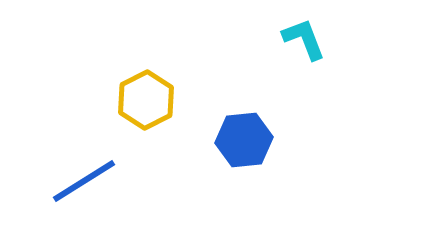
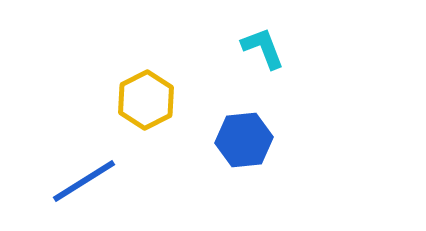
cyan L-shape: moved 41 px left, 9 px down
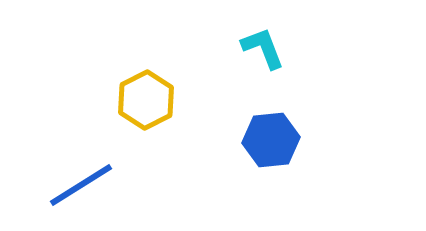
blue hexagon: moved 27 px right
blue line: moved 3 px left, 4 px down
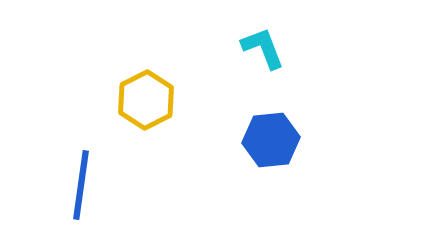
blue line: rotated 50 degrees counterclockwise
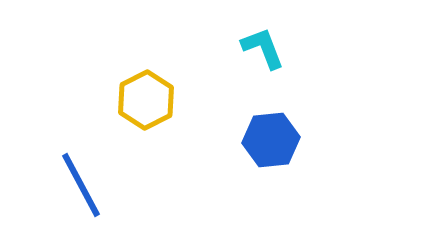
blue line: rotated 36 degrees counterclockwise
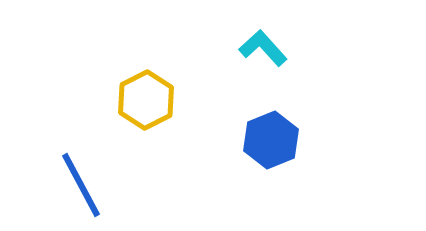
cyan L-shape: rotated 21 degrees counterclockwise
blue hexagon: rotated 16 degrees counterclockwise
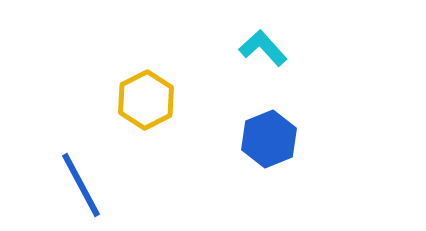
blue hexagon: moved 2 px left, 1 px up
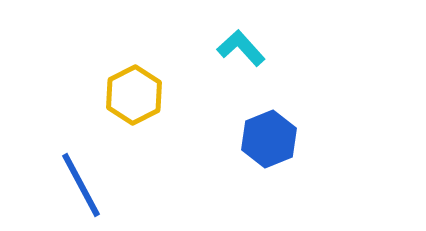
cyan L-shape: moved 22 px left
yellow hexagon: moved 12 px left, 5 px up
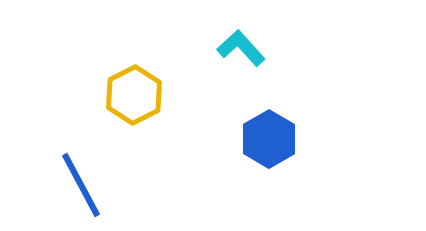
blue hexagon: rotated 8 degrees counterclockwise
